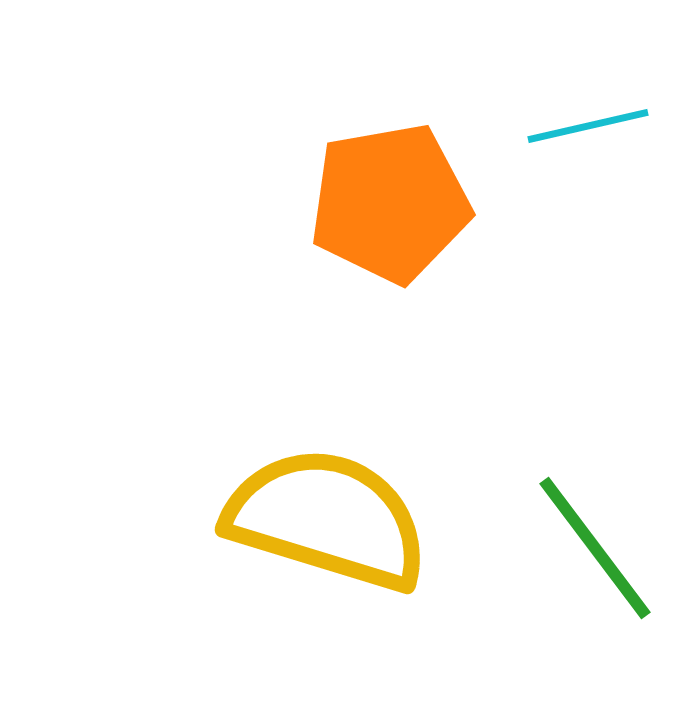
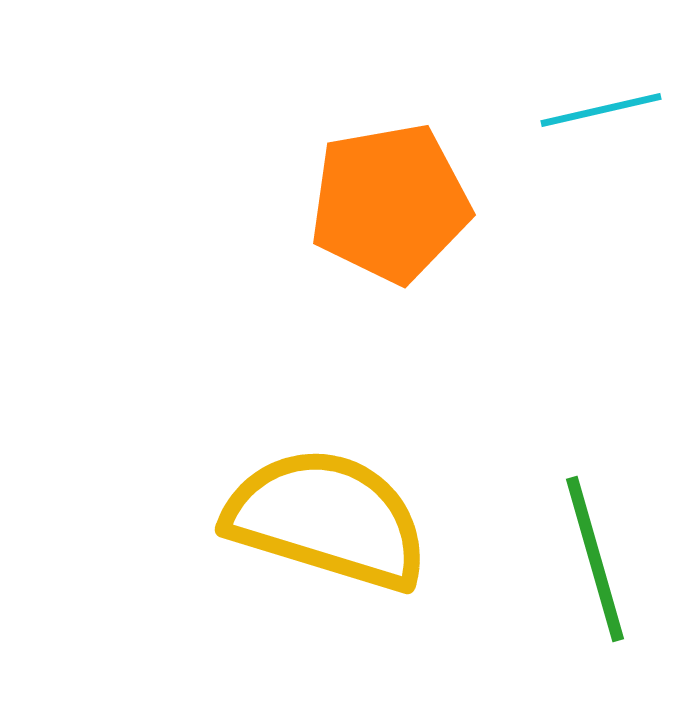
cyan line: moved 13 px right, 16 px up
green line: moved 11 px down; rotated 21 degrees clockwise
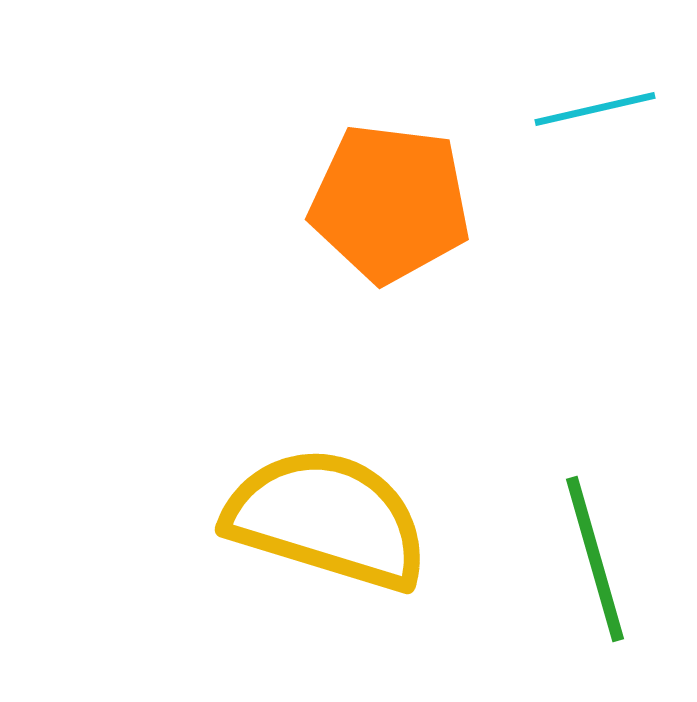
cyan line: moved 6 px left, 1 px up
orange pentagon: rotated 17 degrees clockwise
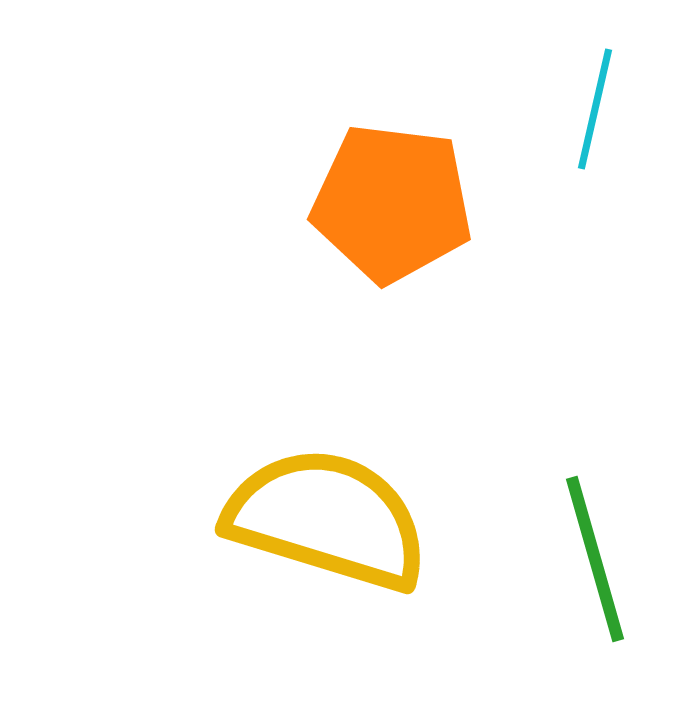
cyan line: rotated 64 degrees counterclockwise
orange pentagon: moved 2 px right
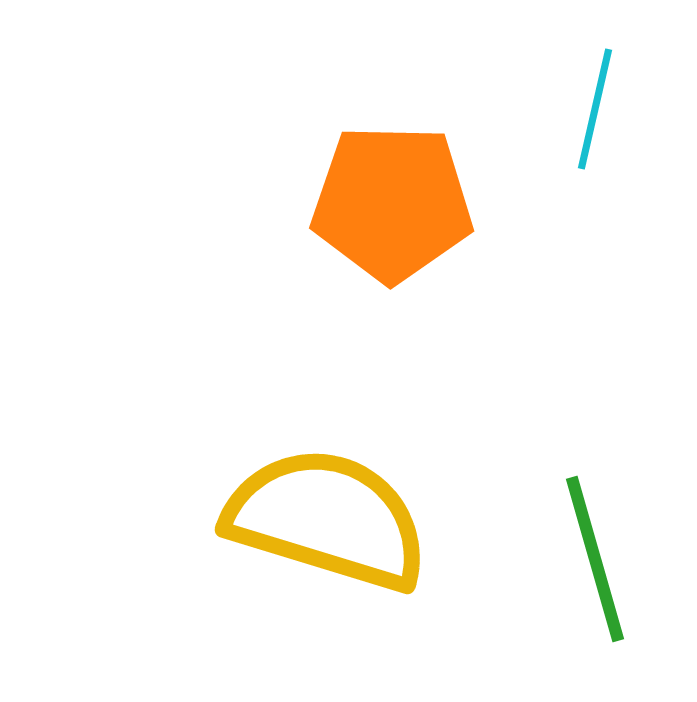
orange pentagon: rotated 6 degrees counterclockwise
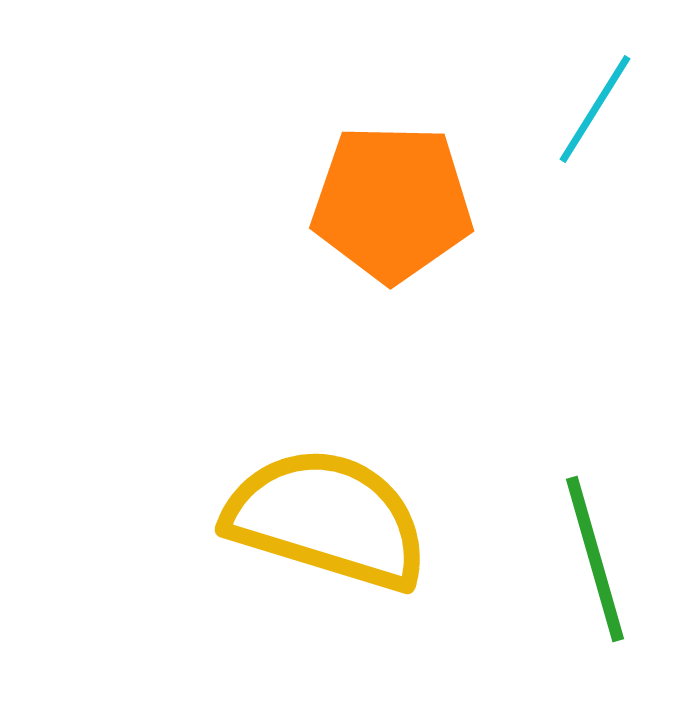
cyan line: rotated 19 degrees clockwise
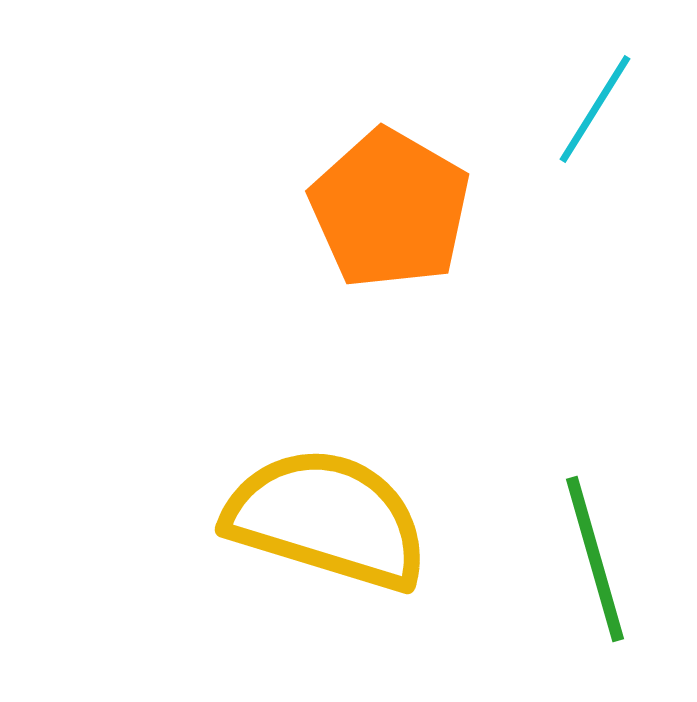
orange pentagon: moved 2 px left, 6 px down; rotated 29 degrees clockwise
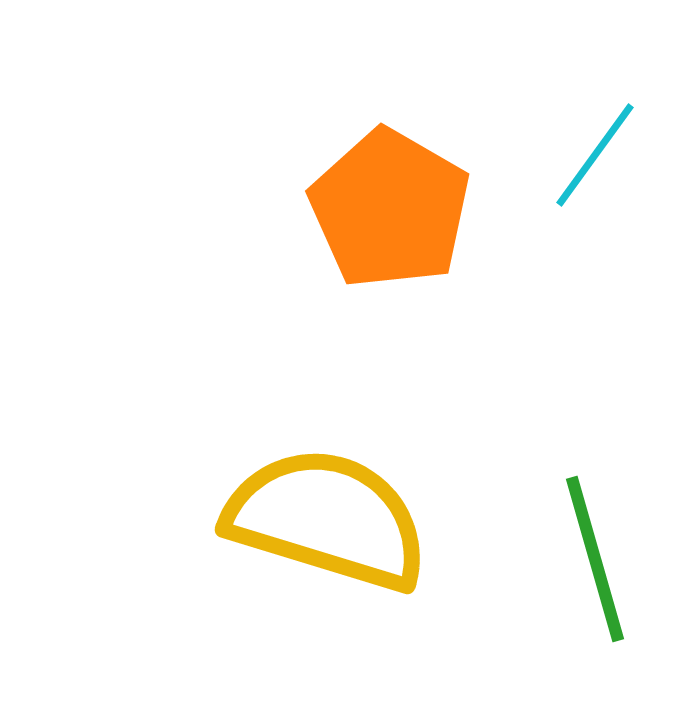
cyan line: moved 46 px down; rotated 4 degrees clockwise
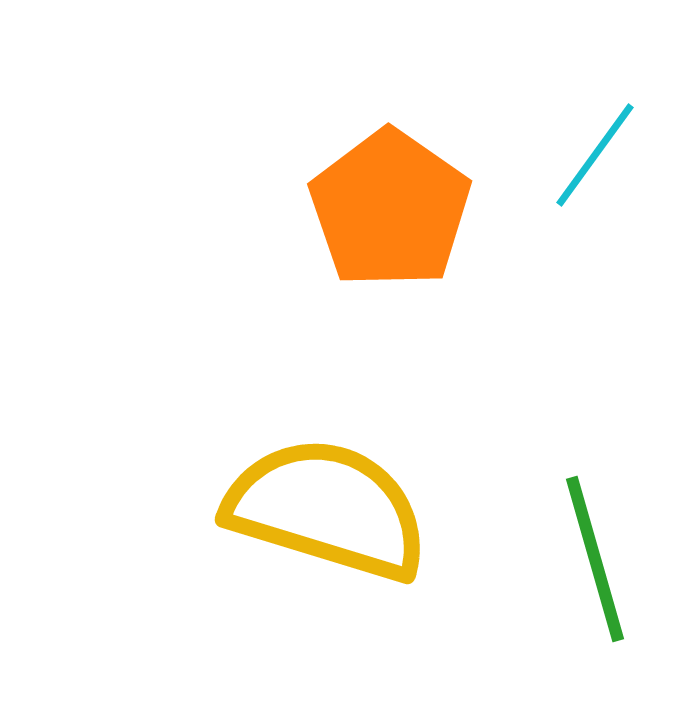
orange pentagon: rotated 5 degrees clockwise
yellow semicircle: moved 10 px up
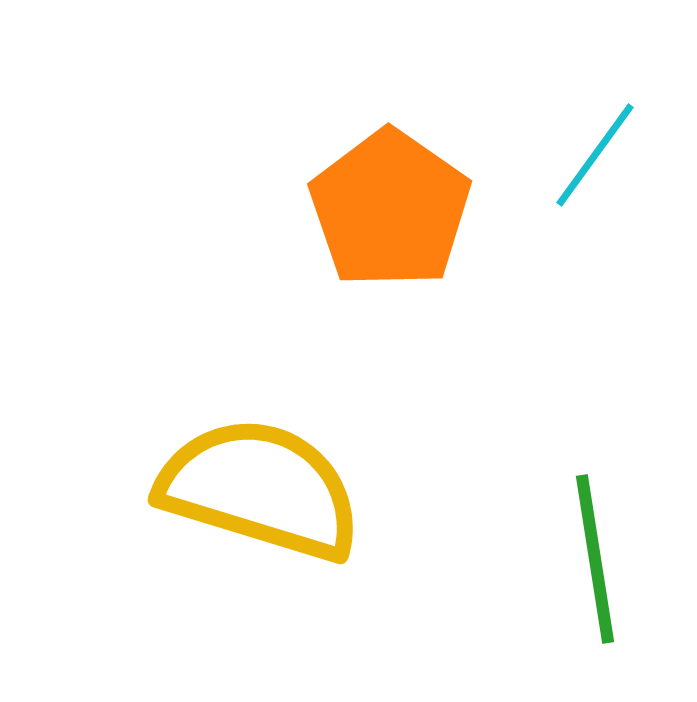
yellow semicircle: moved 67 px left, 20 px up
green line: rotated 7 degrees clockwise
